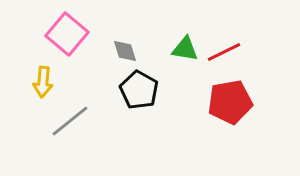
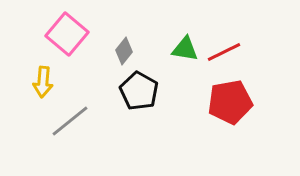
gray diamond: moved 1 px left; rotated 56 degrees clockwise
black pentagon: moved 1 px down
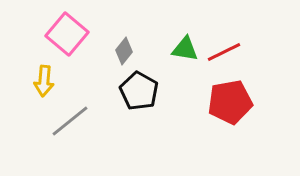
yellow arrow: moved 1 px right, 1 px up
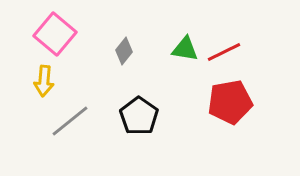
pink square: moved 12 px left
black pentagon: moved 25 px down; rotated 6 degrees clockwise
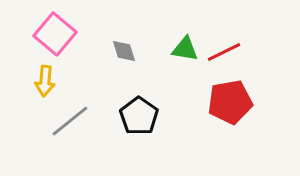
gray diamond: rotated 56 degrees counterclockwise
yellow arrow: moved 1 px right
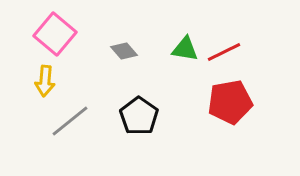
gray diamond: rotated 24 degrees counterclockwise
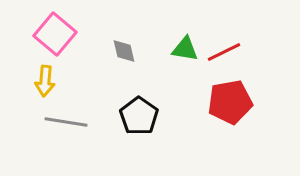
gray diamond: rotated 28 degrees clockwise
gray line: moved 4 px left, 1 px down; rotated 48 degrees clockwise
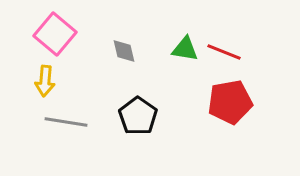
red line: rotated 48 degrees clockwise
black pentagon: moved 1 px left
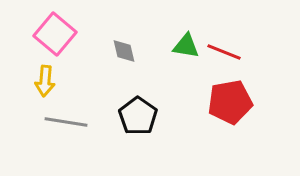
green triangle: moved 1 px right, 3 px up
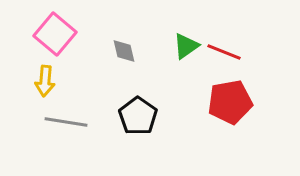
green triangle: rotated 44 degrees counterclockwise
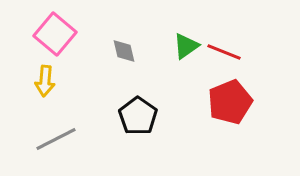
red pentagon: rotated 12 degrees counterclockwise
gray line: moved 10 px left, 17 px down; rotated 36 degrees counterclockwise
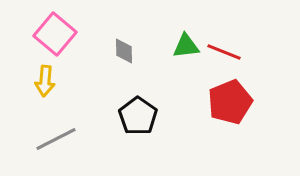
green triangle: rotated 28 degrees clockwise
gray diamond: rotated 12 degrees clockwise
